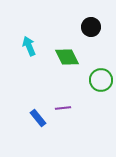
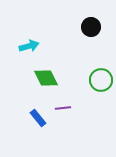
cyan arrow: rotated 96 degrees clockwise
green diamond: moved 21 px left, 21 px down
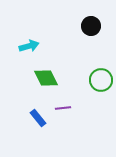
black circle: moved 1 px up
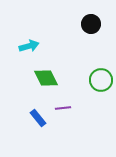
black circle: moved 2 px up
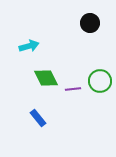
black circle: moved 1 px left, 1 px up
green circle: moved 1 px left, 1 px down
purple line: moved 10 px right, 19 px up
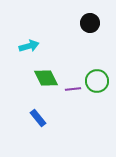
green circle: moved 3 px left
